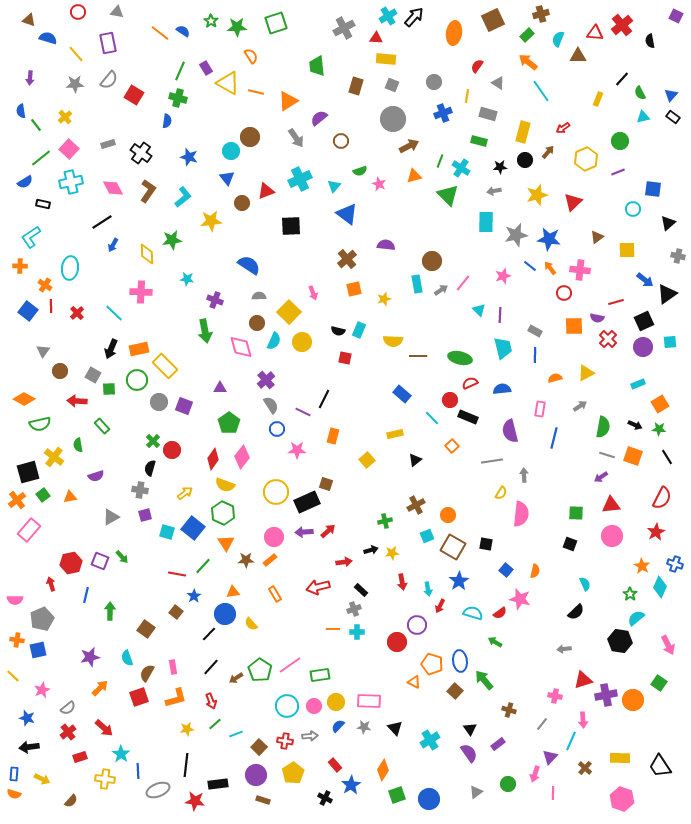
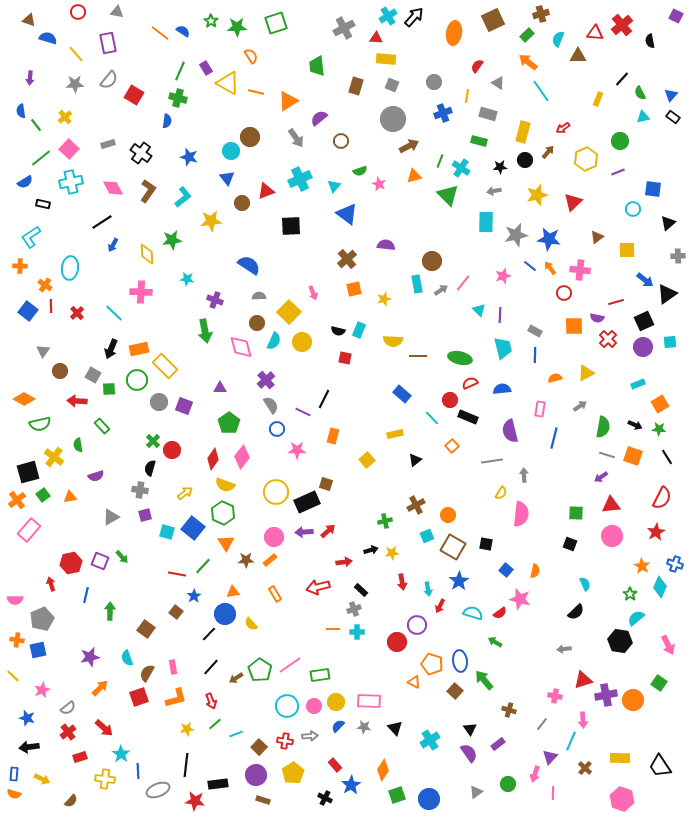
gray cross at (678, 256): rotated 16 degrees counterclockwise
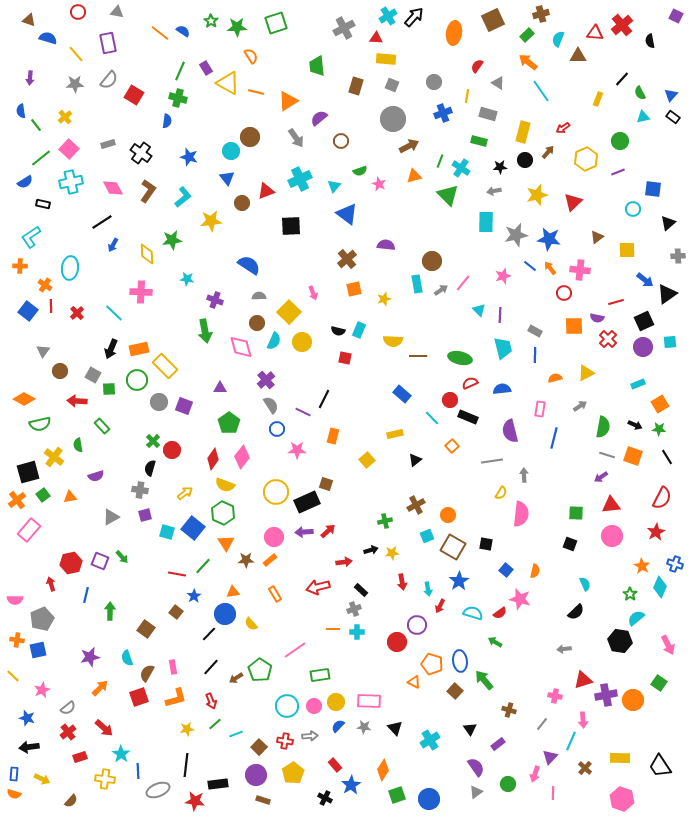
pink line at (290, 665): moved 5 px right, 15 px up
purple semicircle at (469, 753): moved 7 px right, 14 px down
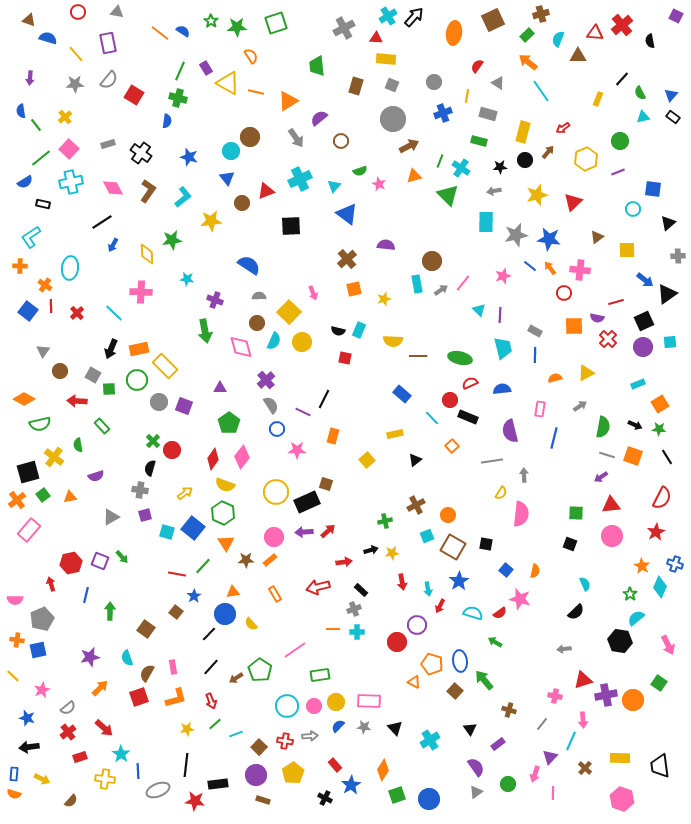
black trapezoid at (660, 766): rotated 25 degrees clockwise
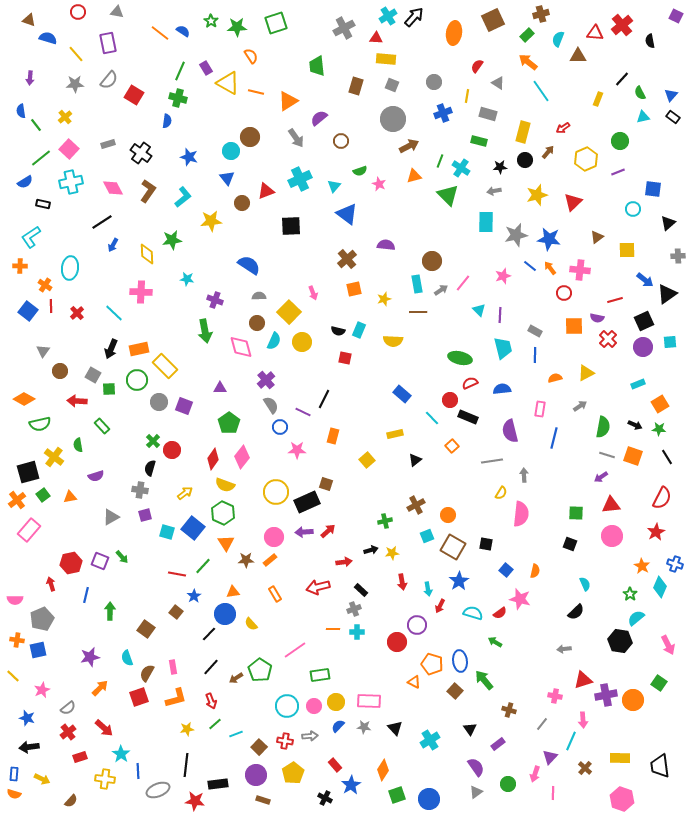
red line at (616, 302): moved 1 px left, 2 px up
brown line at (418, 356): moved 44 px up
blue circle at (277, 429): moved 3 px right, 2 px up
